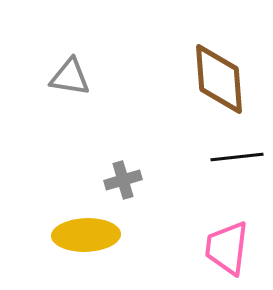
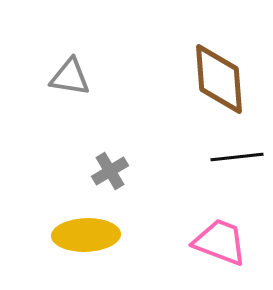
gray cross: moved 13 px left, 9 px up; rotated 15 degrees counterclockwise
pink trapezoid: moved 7 px left, 6 px up; rotated 104 degrees clockwise
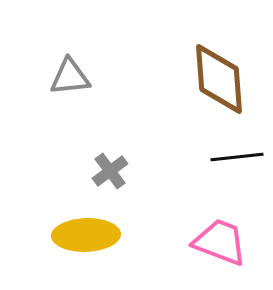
gray triangle: rotated 15 degrees counterclockwise
gray cross: rotated 6 degrees counterclockwise
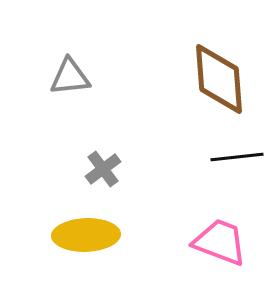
gray cross: moved 7 px left, 2 px up
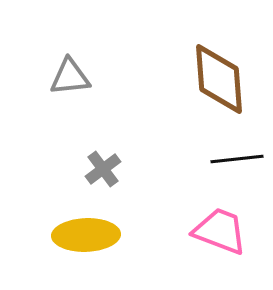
black line: moved 2 px down
pink trapezoid: moved 11 px up
